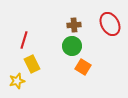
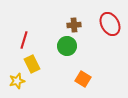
green circle: moved 5 px left
orange square: moved 12 px down
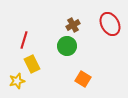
brown cross: moved 1 px left; rotated 24 degrees counterclockwise
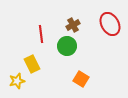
red line: moved 17 px right, 6 px up; rotated 24 degrees counterclockwise
orange square: moved 2 px left
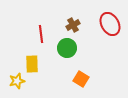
green circle: moved 2 px down
yellow rectangle: rotated 24 degrees clockwise
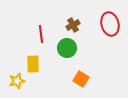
red ellipse: rotated 15 degrees clockwise
yellow rectangle: moved 1 px right
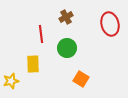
brown cross: moved 7 px left, 8 px up
yellow star: moved 6 px left
